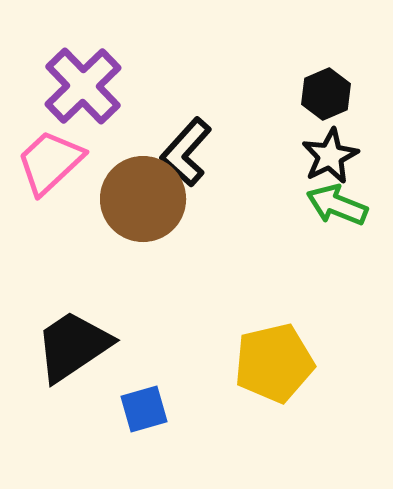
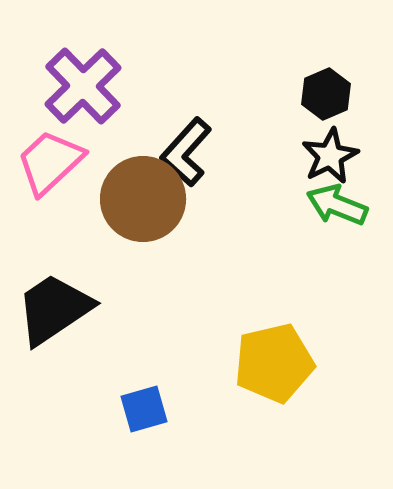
black trapezoid: moved 19 px left, 37 px up
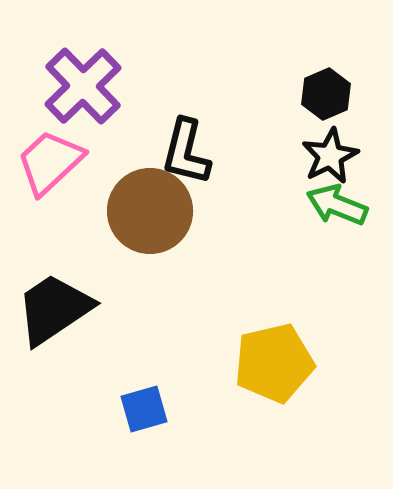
black L-shape: rotated 28 degrees counterclockwise
brown circle: moved 7 px right, 12 px down
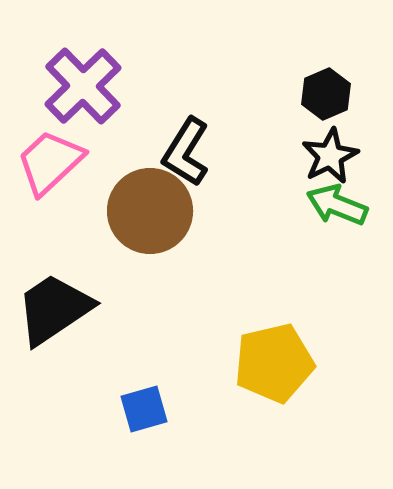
black L-shape: rotated 18 degrees clockwise
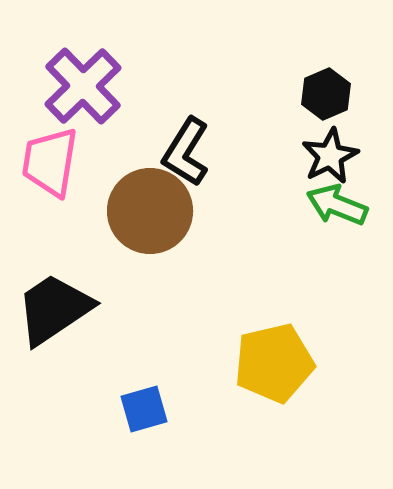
pink trapezoid: rotated 38 degrees counterclockwise
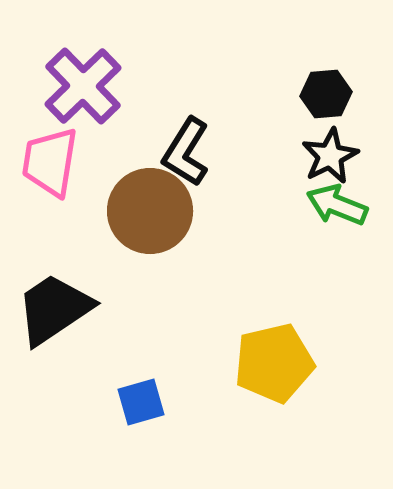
black hexagon: rotated 18 degrees clockwise
blue square: moved 3 px left, 7 px up
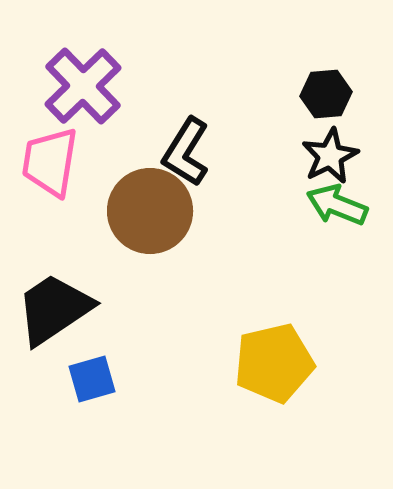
blue square: moved 49 px left, 23 px up
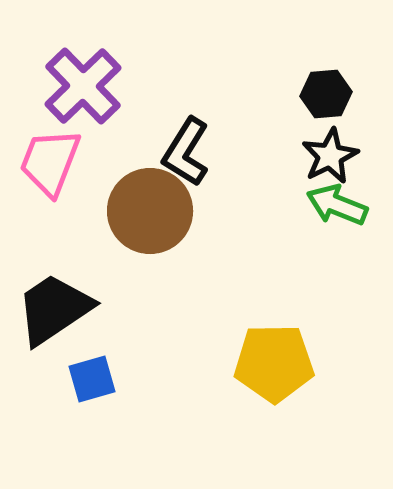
pink trapezoid: rotated 12 degrees clockwise
yellow pentagon: rotated 12 degrees clockwise
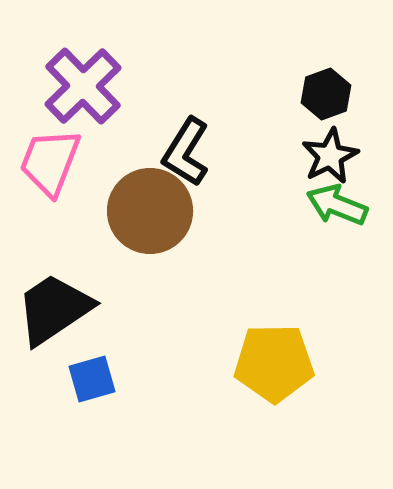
black hexagon: rotated 15 degrees counterclockwise
